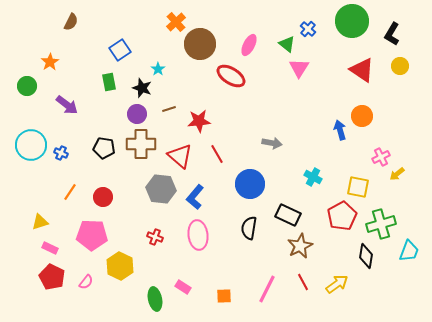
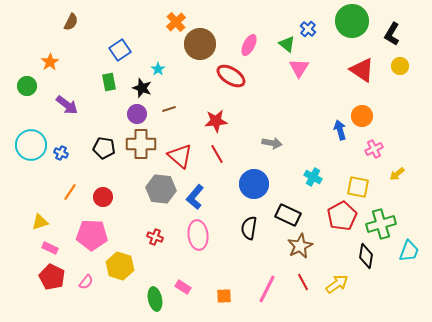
red star at (199, 121): moved 17 px right
pink cross at (381, 157): moved 7 px left, 8 px up
blue circle at (250, 184): moved 4 px right
yellow hexagon at (120, 266): rotated 8 degrees counterclockwise
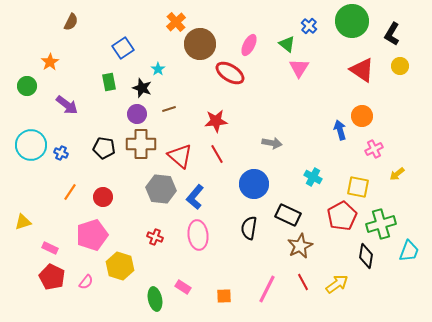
blue cross at (308, 29): moved 1 px right, 3 px up
blue square at (120, 50): moved 3 px right, 2 px up
red ellipse at (231, 76): moved 1 px left, 3 px up
yellow triangle at (40, 222): moved 17 px left
pink pentagon at (92, 235): rotated 20 degrees counterclockwise
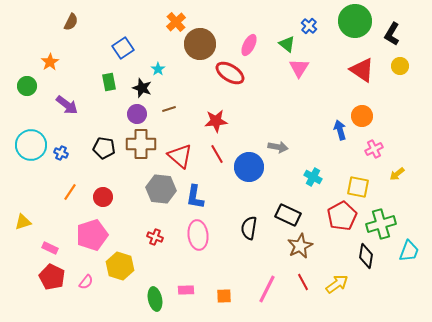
green circle at (352, 21): moved 3 px right
gray arrow at (272, 143): moved 6 px right, 4 px down
blue circle at (254, 184): moved 5 px left, 17 px up
blue L-shape at (195, 197): rotated 30 degrees counterclockwise
pink rectangle at (183, 287): moved 3 px right, 3 px down; rotated 35 degrees counterclockwise
